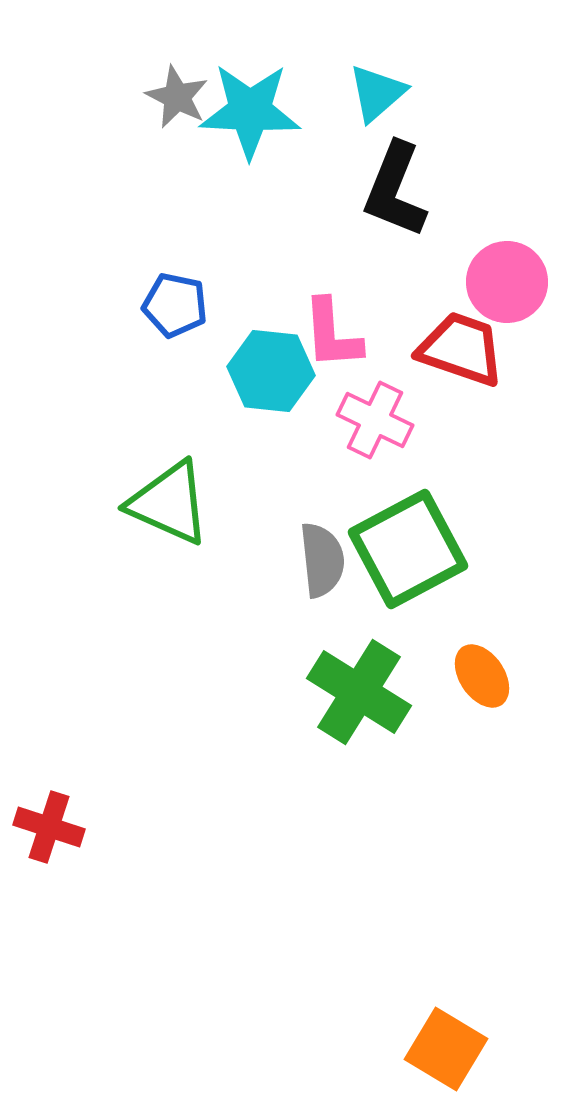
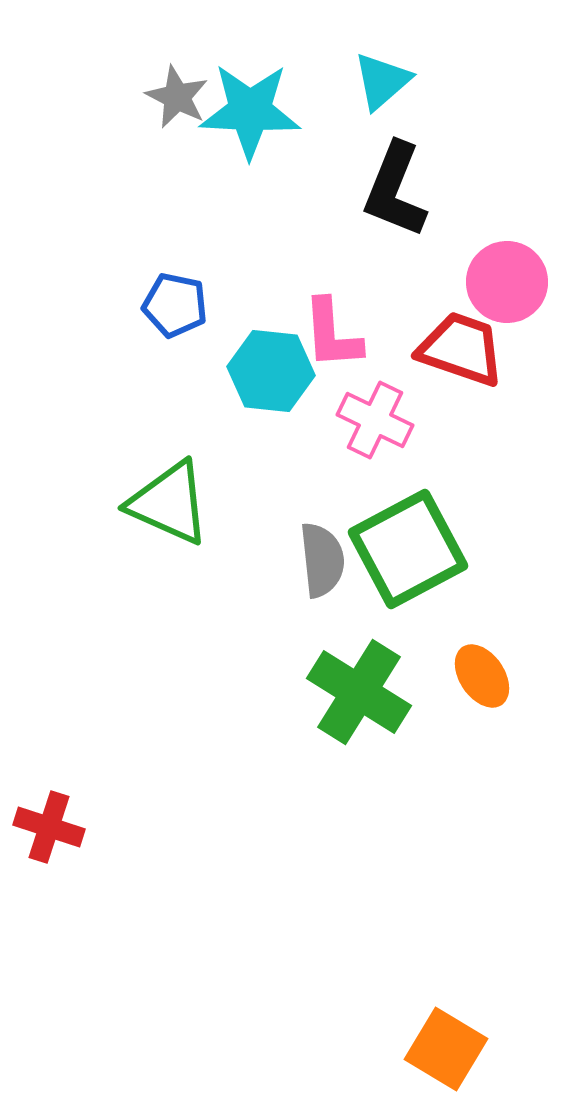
cyan triangle: moved 5 px right, 12 px up
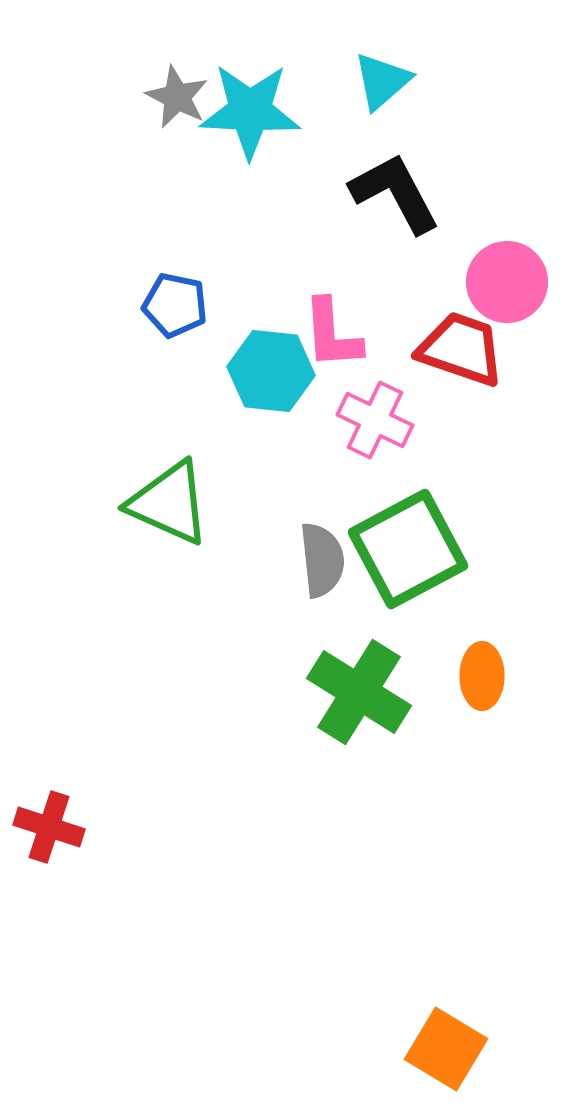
black L-shape: moved 3 px down; rotated 130 degrees clockwise
orange ellipse: rotated 34 degrees clockwise
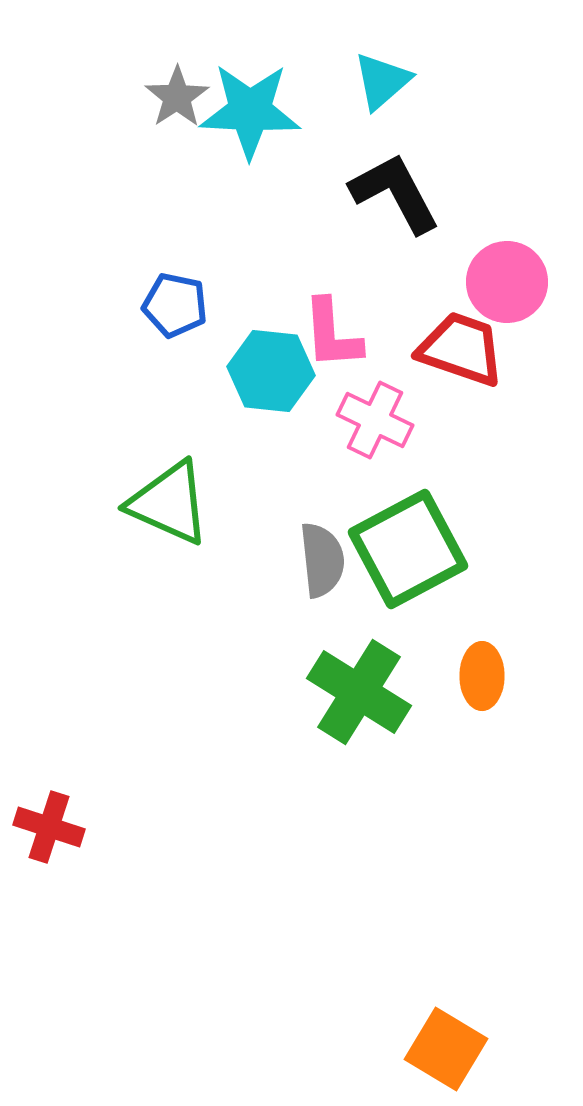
gray star: rotated 12 degrees clockwise
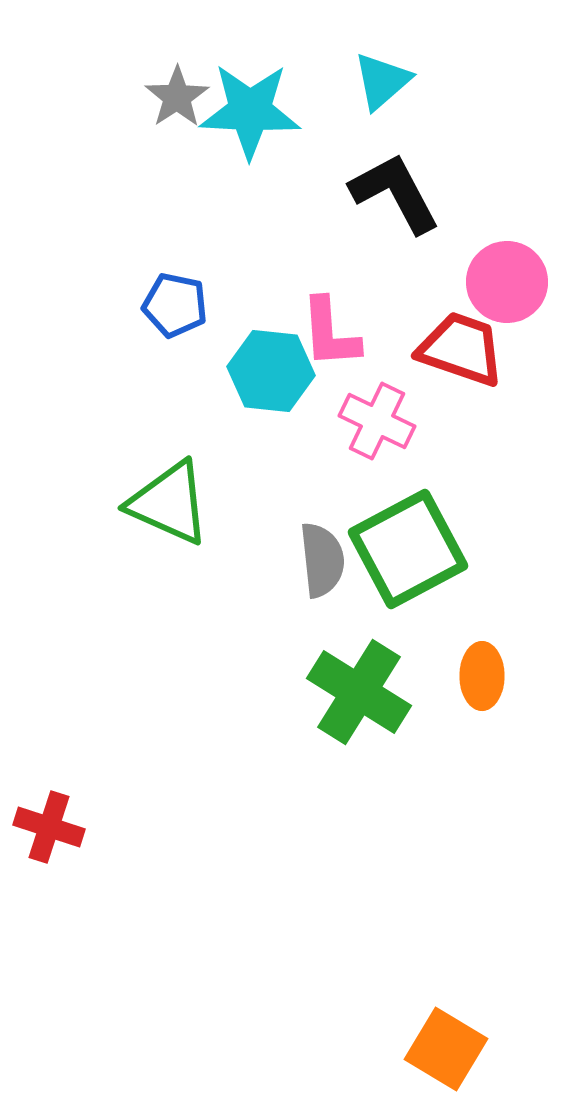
pink L-shape: moved 2 px left, 1 px up
pink cross: moved 2 px right, 1 px down
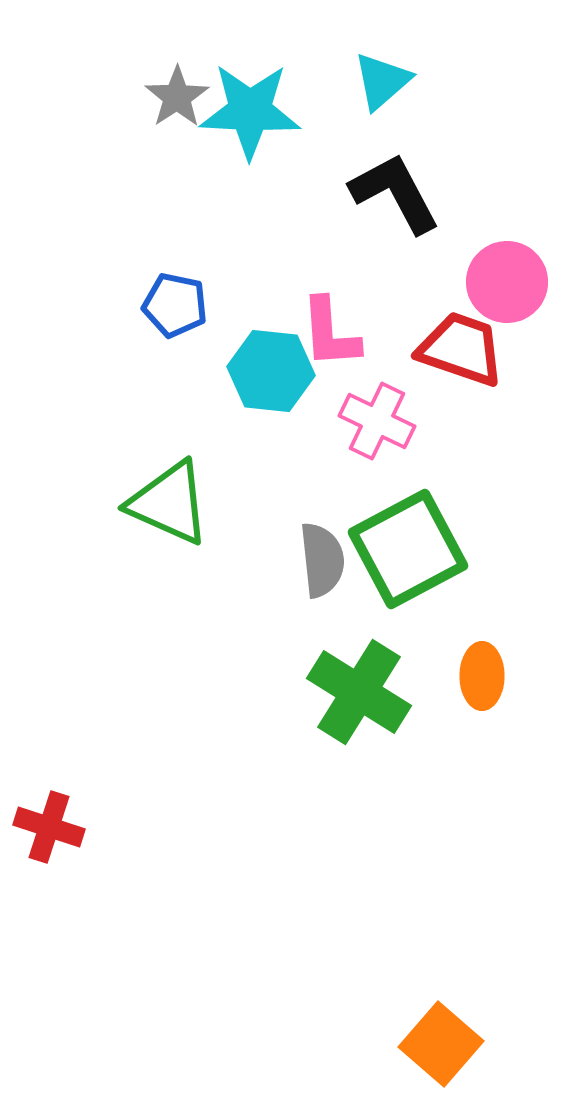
orange square: moved 5 px left, 5 px up; rotated 10 degrees clockwise
